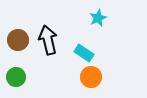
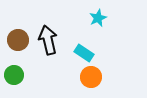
green circle: moved 2 px left, 2 px up
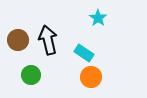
cyan star: rotated 12 degrees counterclockwise
green circle: moved 17 px right
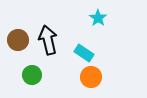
green circle: moved 1 px right
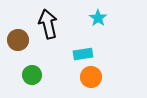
black arrow: moved 16 px up
cyan rectangle: moved 1 px left, 1 px down; rotated 42 degrees counterclockwise
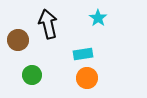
orange circle: moved 4 px left, 1 px down
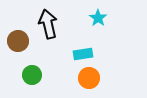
brown circle: moved 1 px down
orange circle: moved 2 px right
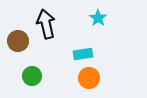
black arrow: moved 2 px left
green circle: moved 1 px down
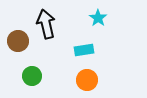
cyan rectangle: moved 1 px right, 4 px up
orange circle: moved 2 px left, 2 px down
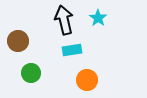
black arrow: moved 18 px right, 4 px up
cyan rectangle: moved 12 px left
green circle: moved 1 px left, 3 px up
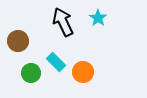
black arrow: moved 1 px left, 2 px down; rotated 12 degrees counterclockwise
cyan rectangle: moved 16 px left, 12 px down; rotated 54 degrees clockwise
orange circle: moved 4 px left, 8 px up
